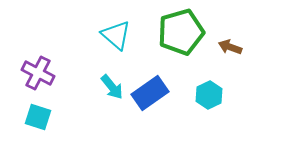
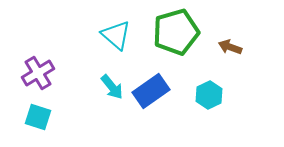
green pentagon: moved 5 px left
purple cross: rotated 32 degrees clockwise
blue rectangle: moved 1 px right, 2 px up
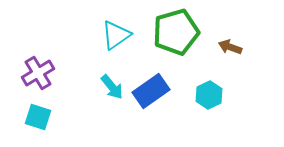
cyan triangle: rotated 44 degrees clockwise
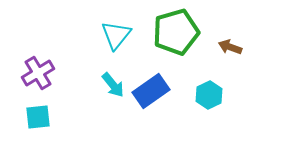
cyan triangle: rotated 16 degrees counterclockwise
cyan arrow: moved 1 px right, 2 px up
cyan square: rotated 24 degrees counterclockwise
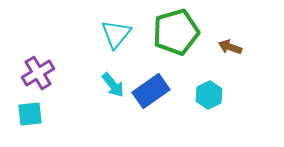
cyan triangle: moved 1 px up
cyan square: moved 8 px left, 3 px up
